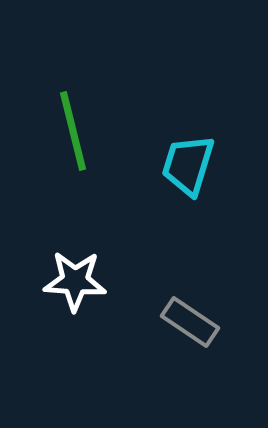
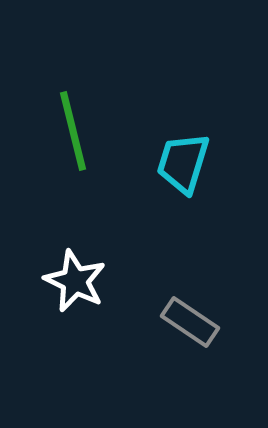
cyan trapezoid: moved 5 px left, 2 px up
white star: rotated 22 degrees clockwise
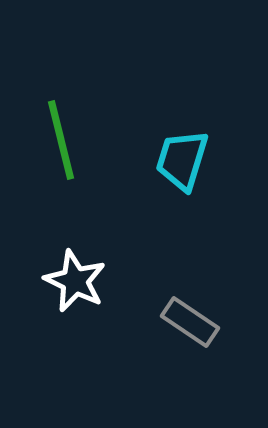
green line: moved 12 px left, 9 px down
cyan trapezoid: moved 1 px left, 3 px up
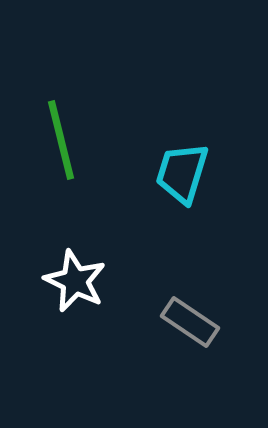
cyan trapezoid: moved 13 px down
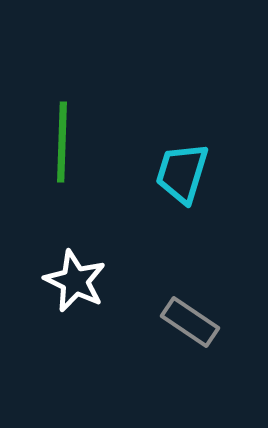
green line: moved 1 px right, 2 px down; rotated 16 degrees clockwise
